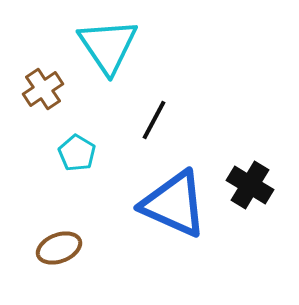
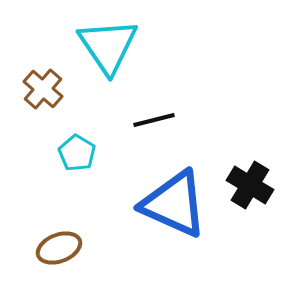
brown cross: rotated 15 degrees counterclockwise
black line: rotated 48 degrees clockwise
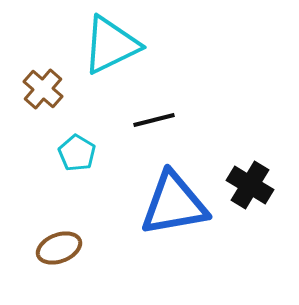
cyan triangle: moved 3 px right, 1 px up; rotated 38 degrees clockwise
blue triangle: rotated 34 degrees counterclockwise
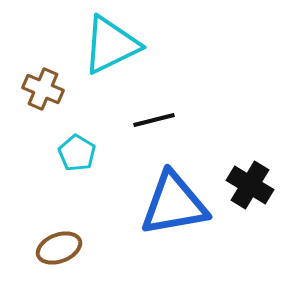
brown cross: rotated 18 degrees counterclockwise
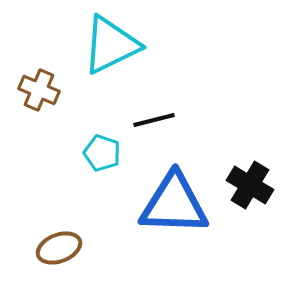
brown cross: moved 4 px left, 1 px down
cyan pentagon: moved 25 px right; rotated 12 degrees counterclockwise
blue triangle: rotated 12 degrees clockwise
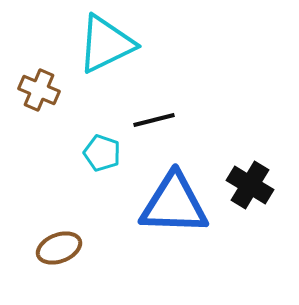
cyan triangle: moved 5 px left, 1 px up
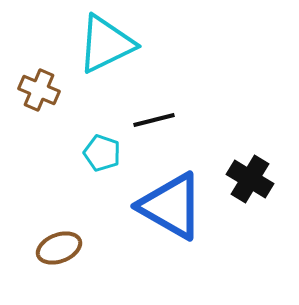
black cross: moved 6 px up
blue triangle: moved 3 px left, 2 px down; rotated 28 degrees clockwise
